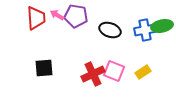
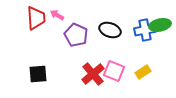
purple pentagon: moved 19 px down; rotated 15 degrees clockwise
green ellipse: moved 2 px left, 1 px up
black square: moved 6 px left, 6 px down
red cross: rotated 15 degrees counterclockwise
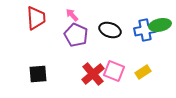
pink arrow: moved 15 px right; rotated 16 degrees clockwise
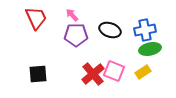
red trapezoid: rotated 20 degrees counterclockwise
green ellipse: moved 10 px left, 24 px down
purple pentagon: rotated 25 degrees counterclockwise
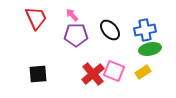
black ellipse: rotated 30 degrees clockwise
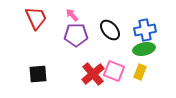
green ellipse: moved 6 px left
yellow rectangle: moved 3 px left; rotated 35 degrees counterclockwise
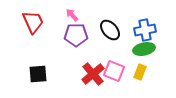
red trapezoid: moved 3 px left, 4 px down
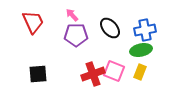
black ellipse: moved 2 px up
green ellipse: moved 3 px left, 1 px down
red cross: rotated 20 degrees clockwise
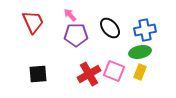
pink arrow: moved 2 px left
green ellipse: moved 1 px left, 2 px down
red cross: moved 4 px left; rotated 10 degrees counterclockwise
